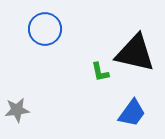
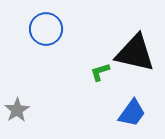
blue circle: moved 1 px right
green L-shape: rotated 85 degrees clockwise
gray star: rotated 25 degrees counterclockwise
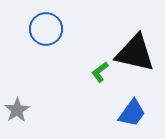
green L-shape: rotated 20 degrees counterclockwise
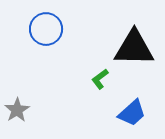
black triangle: moved 1 px left, 5 px up; rotated 12 degrees counterclockwise
green L-shape: moved 7 px down
blue trapezoid: rotated 12 degrees clockwise
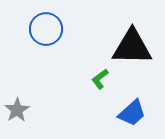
black triangle: moved 2 px left, 1 px up
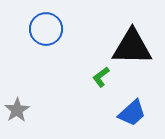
green L-shape: moved 1 px right, 2 px up
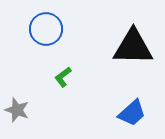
black triangle: moved 1 px right
green L-shape: moved 38 px left
gray star: rotated 20 degrees counterclockwise
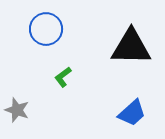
black triangle: moved 2 px left
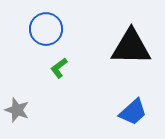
green L-shape: moved 4 px left, 9 px up
blue trapezoid: moved 1 px right, 1 px up
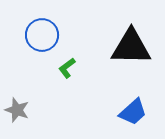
blue circle: moved 4 px left, 6 px down
green L-shape: moved 8 px right
